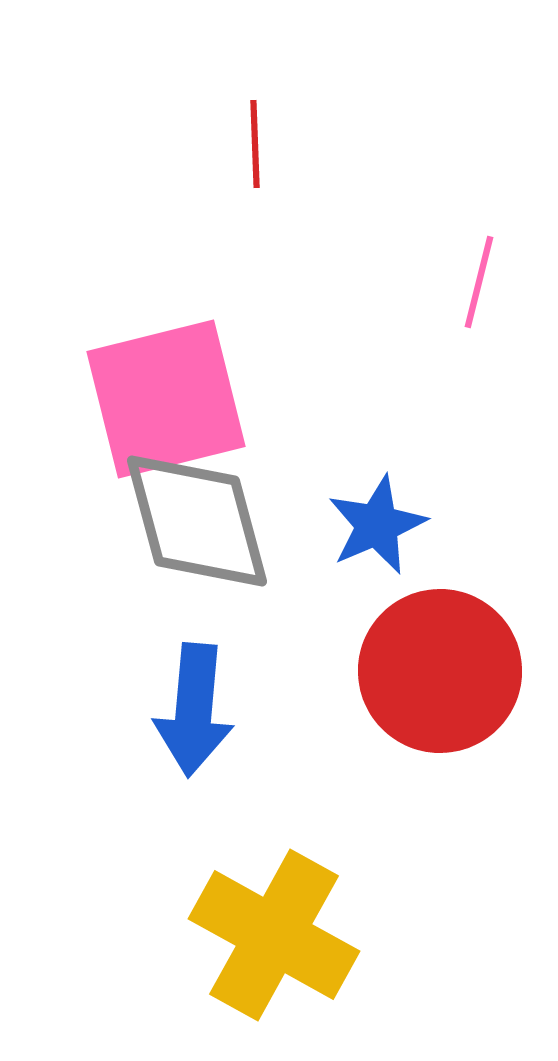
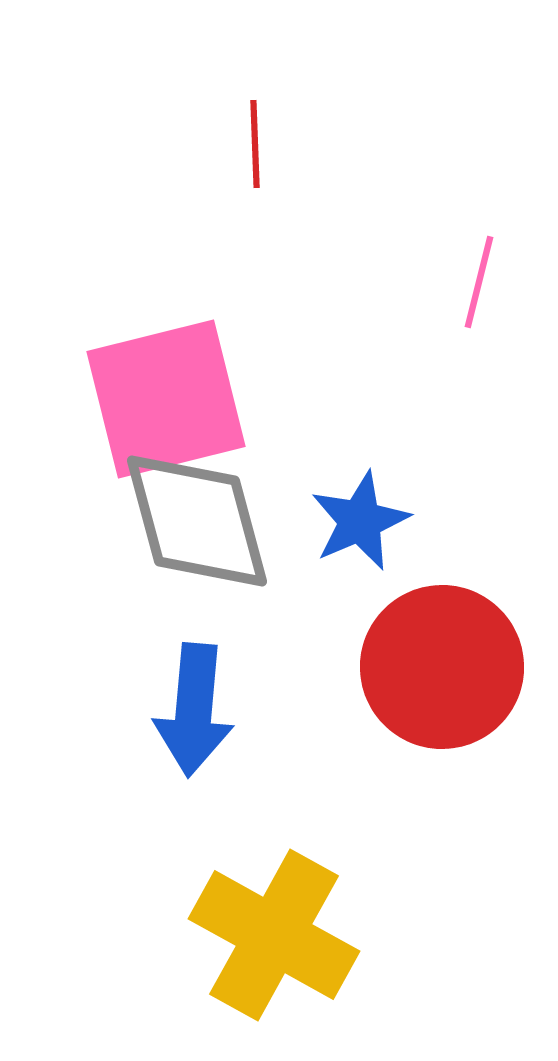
blue star: moved 17 px left, 4 px up
red circle: moved 2 px right, 4 px up
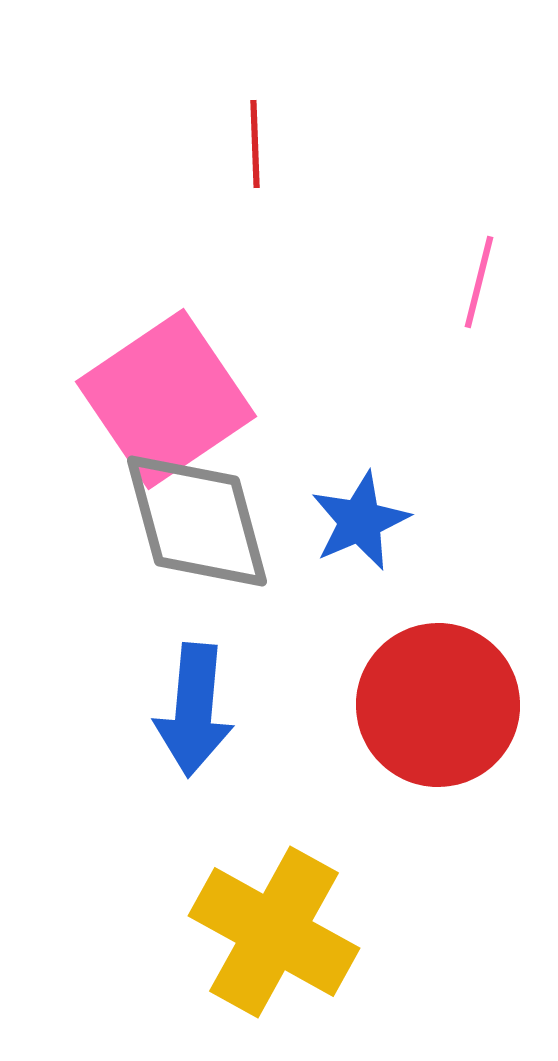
pink square: rotated 20 degrees counterclockwise
red circle: moved 4 px left, 38 px down
yellow cross: moved 3 px up
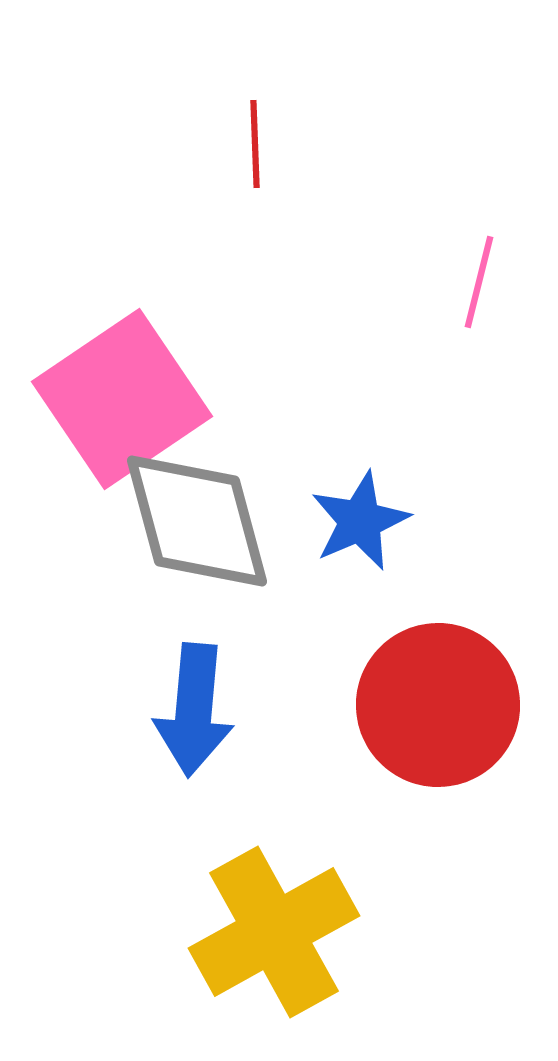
pink square: moved 44 px left
yellow cross: rotated 32 degrees clockwise
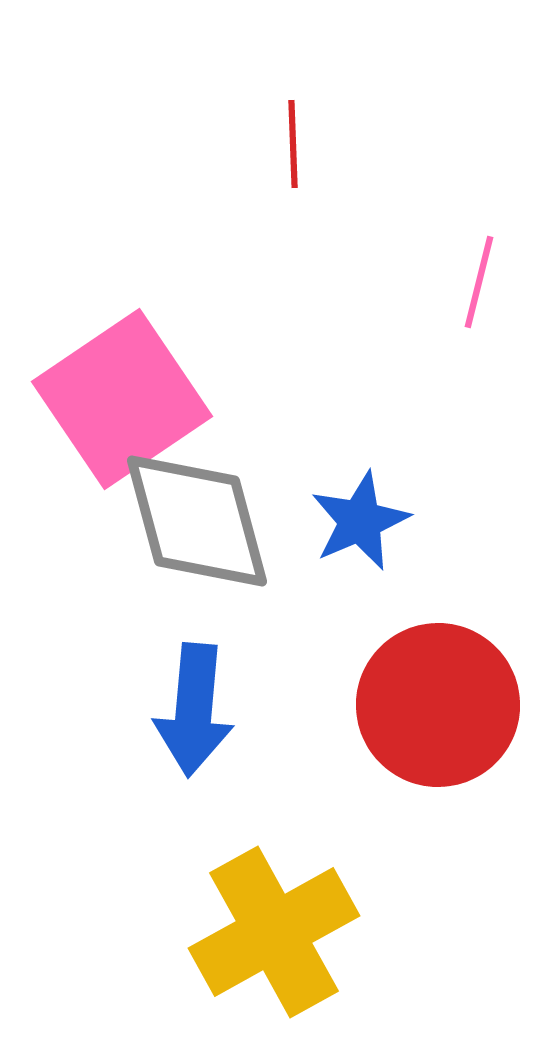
red line: moved 38 px right
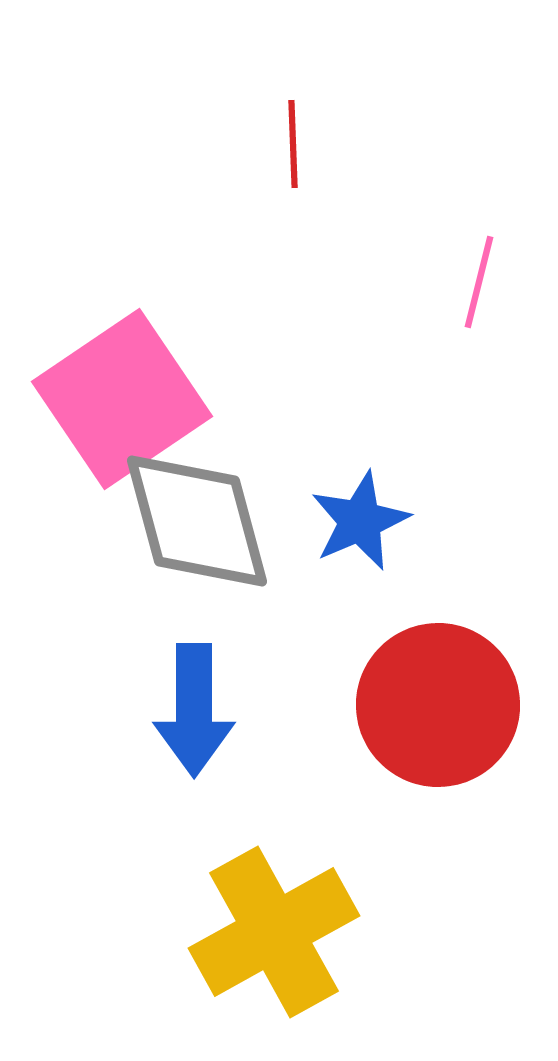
blue arrow: rotated 5 degrees counterclockwise
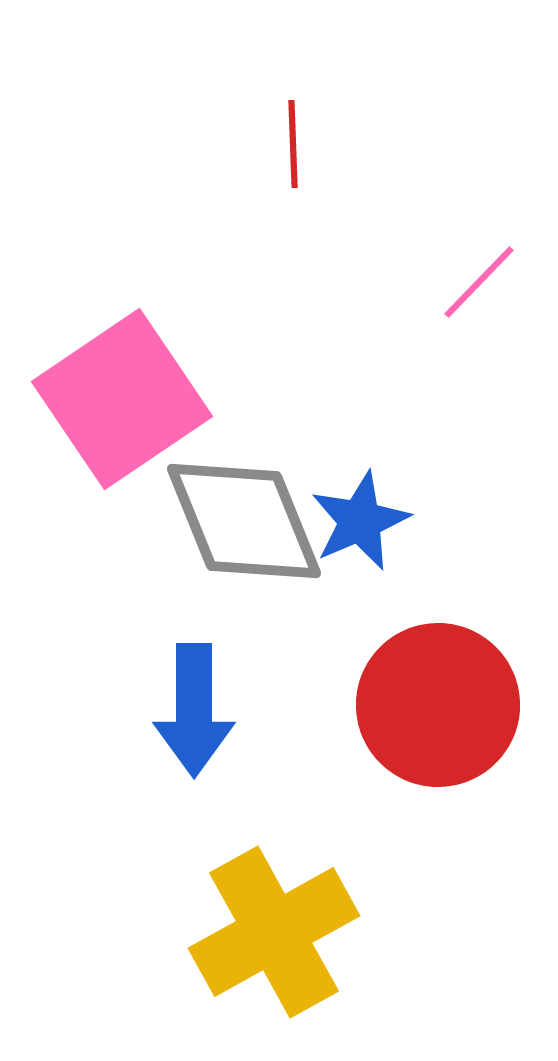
pink line: rotated 30 degrees clockwise
gray diamond: moved 47 px right; rotated 7 degrees counterclockwise
